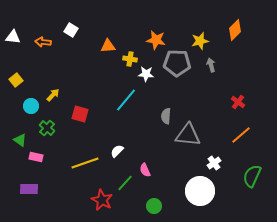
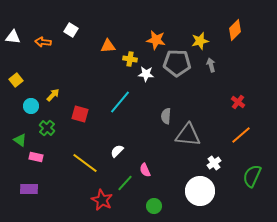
cyan line: moved 6 px left, 2 px down
yellow line: rotated 56 degrees clockwise
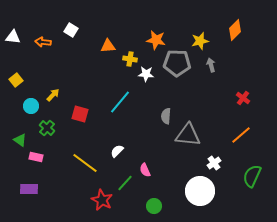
red cross: moved 5 px right, 4 px up
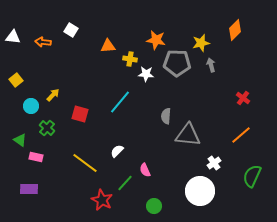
yellow star: moved 1 px right, 2 px down
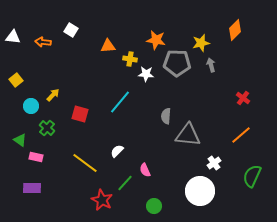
purple rectangle: moved 3 px right, 1 px up
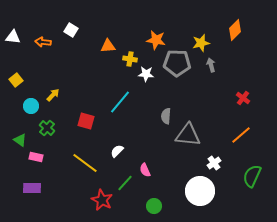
red square: moved 6 px right, 7 px down
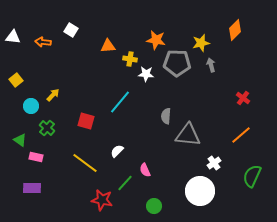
red star: rotated 15 degrees counterclockwise
